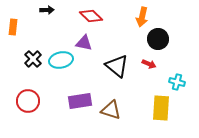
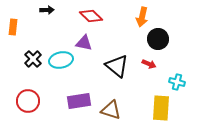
purple rectangle: moved 1 px left
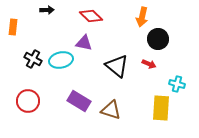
black cross: rotated 18 degrees counterclockwise
cyan cross: moved 2 px down
purple rectangle: rotated 40 degrees clockwise
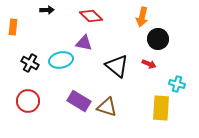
black cross: moved 3 px left, 4 px down
brown triangle: moved 4 px left, 3 px up
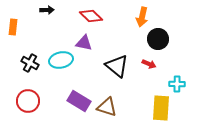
cyan cross: rotated 14 degrees counterclockwise
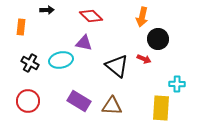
orange rectangle: moved 8 px right
red arrow: moved 5 px left, 5 px up
brown triangle: moved 5 px right, 1 px up; rotated 15 degrees counterclockwise
